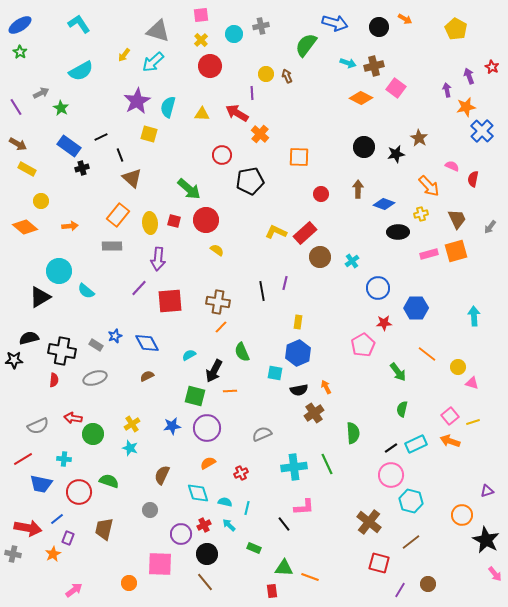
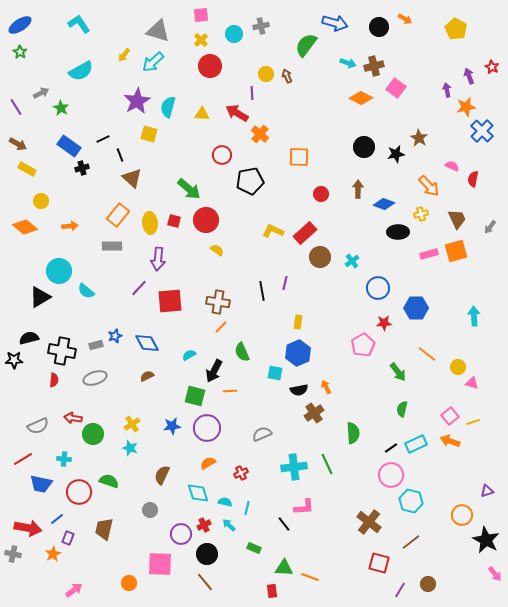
black line at (101, 137): moved 2 px right, 2 px down
yellow L-shape at (276, 232): moved 3 px left, 1 px up
gray rectangle at (96, 345): rotated 48 degrees counterclockwise
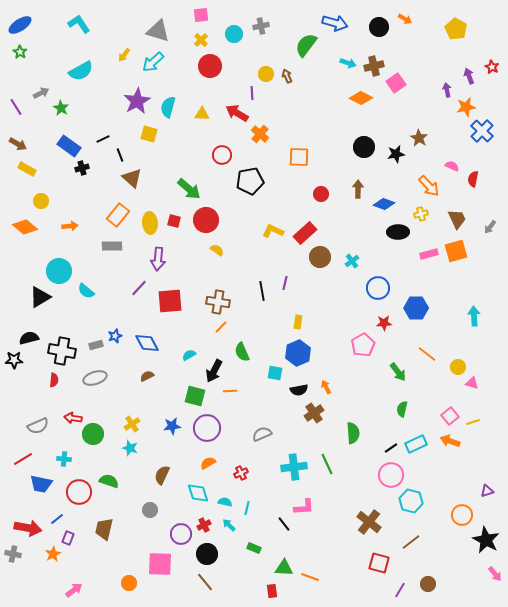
pink square at (396, 88): moved 5 px up; rotated 18 degrees clockwise
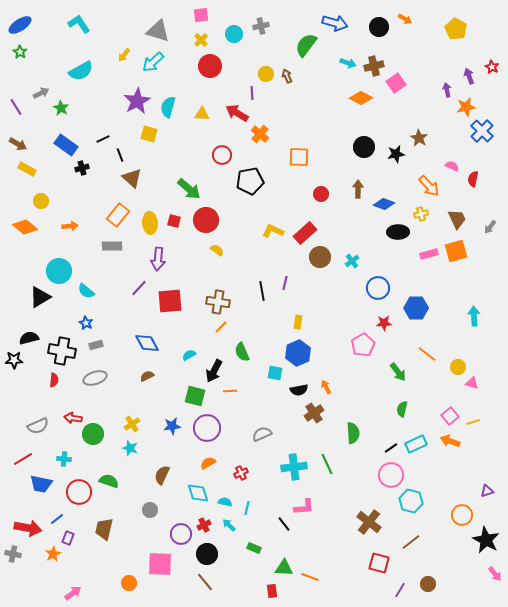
blue rectangle at (69, 146): moved 3 px left, 1 px up
blue star at (115, 336): moved 29 px left, 13 px up; rotated 24 degrees counterclockwise
pink arrow at (74, 590): moved 1 px left, 3 px down
